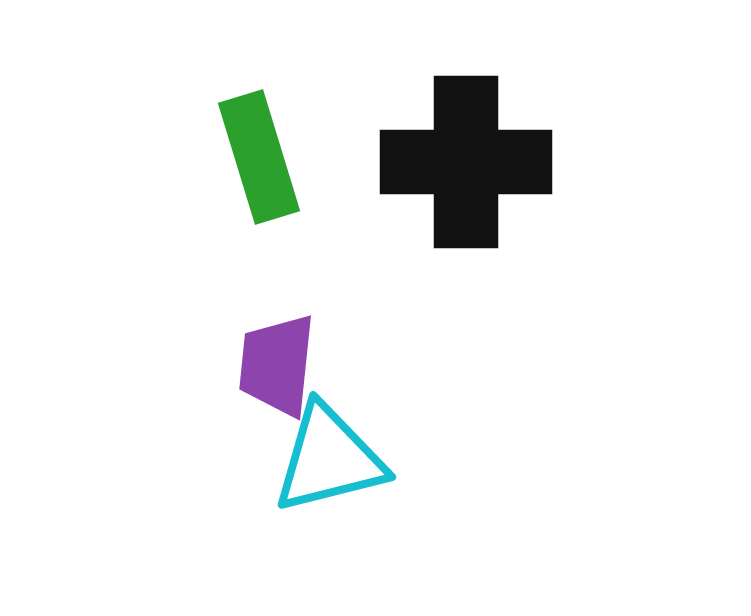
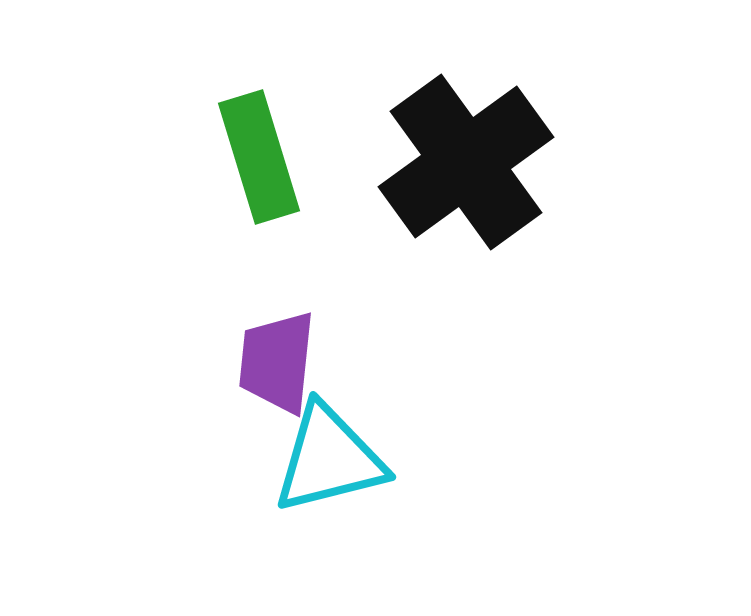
black cross: rotated 36 degrees counterclockwise
purple trapezoid: moved 3 px up
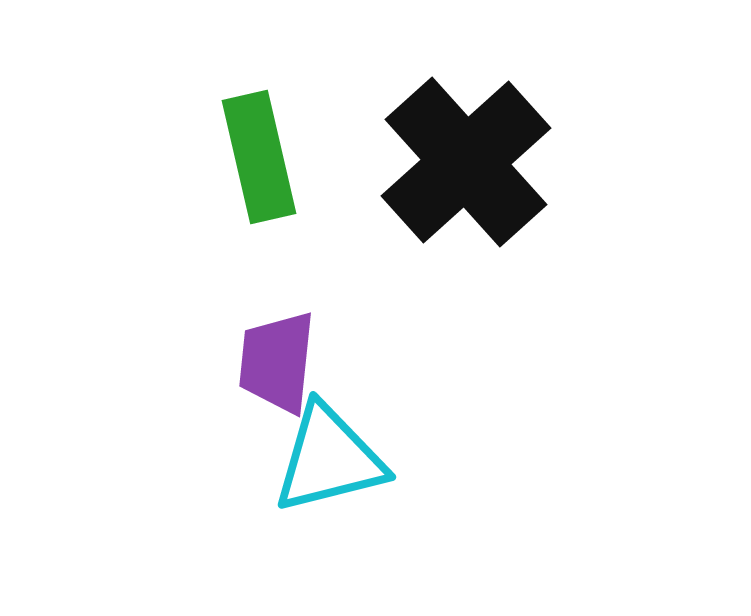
green rectangle: rotated 4 degrees clockwise
black cross: rotated 6 degrees counterclockwise
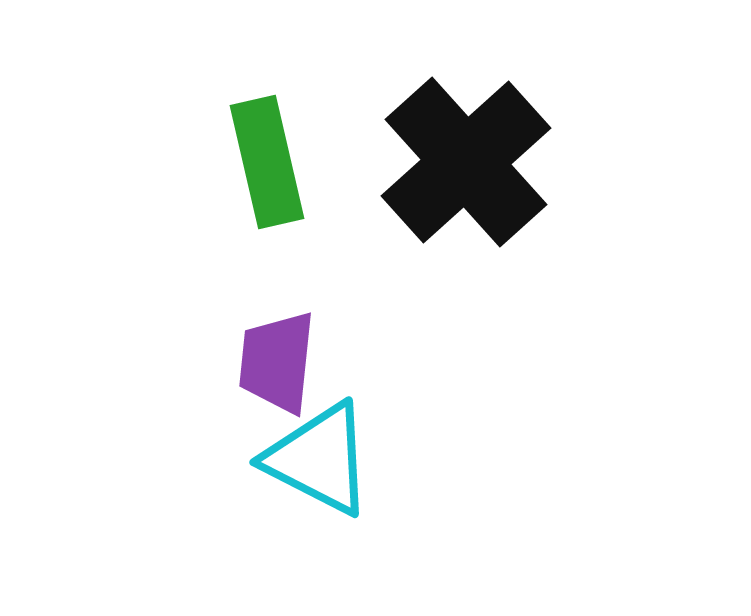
green rectangle: moved 8 px right, 5 px down
cyan triangle: moved 10 px left; rotated 41 degrees clockwise
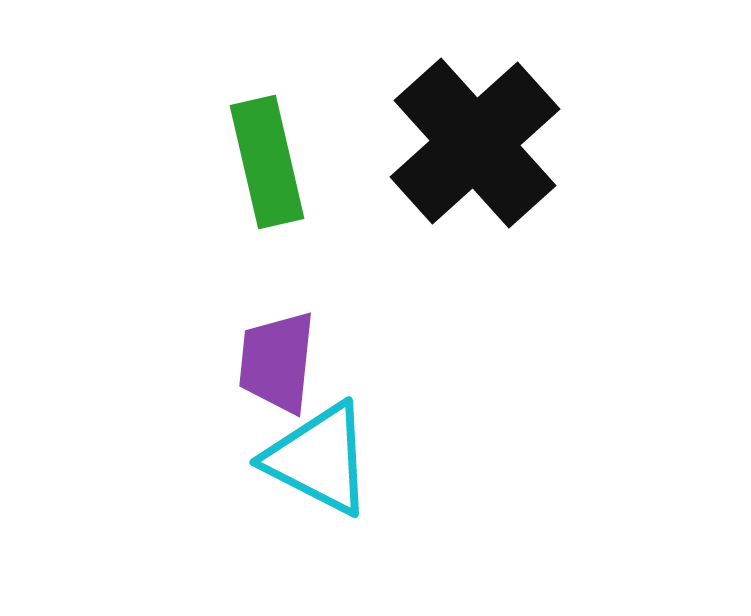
black cross: moved 9 px right, 19 px up
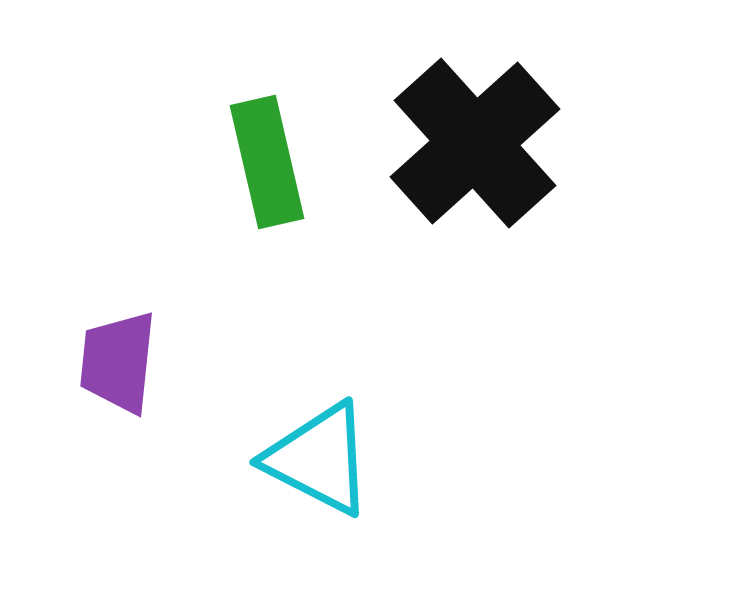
purple trapezoid: moved 159 px left
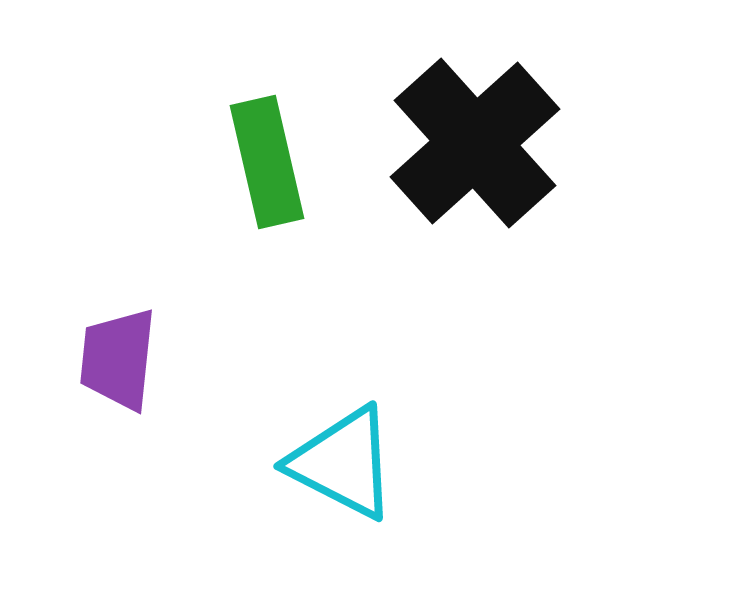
purple trapezoid: moved 3 px up
cyan triangle: moved 24 px right, 4 px down
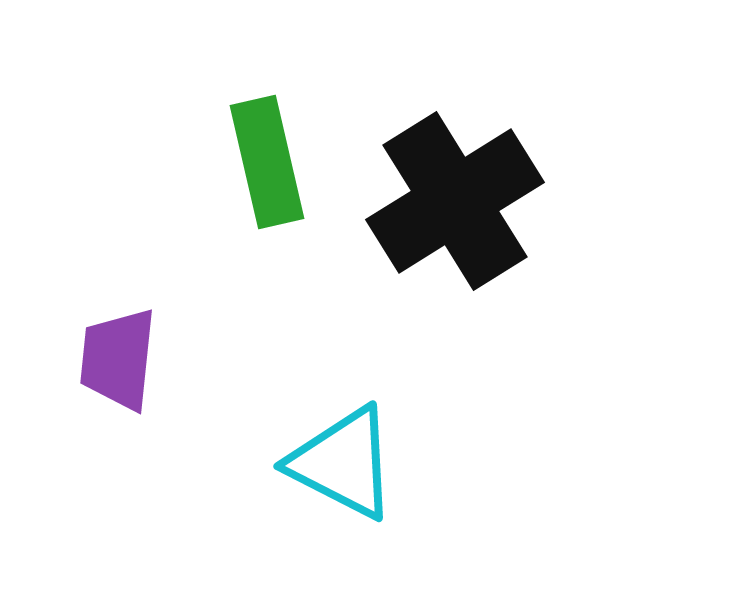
black cross: moved 20 px left, 58 px down; rotated 10 degrees clockwise
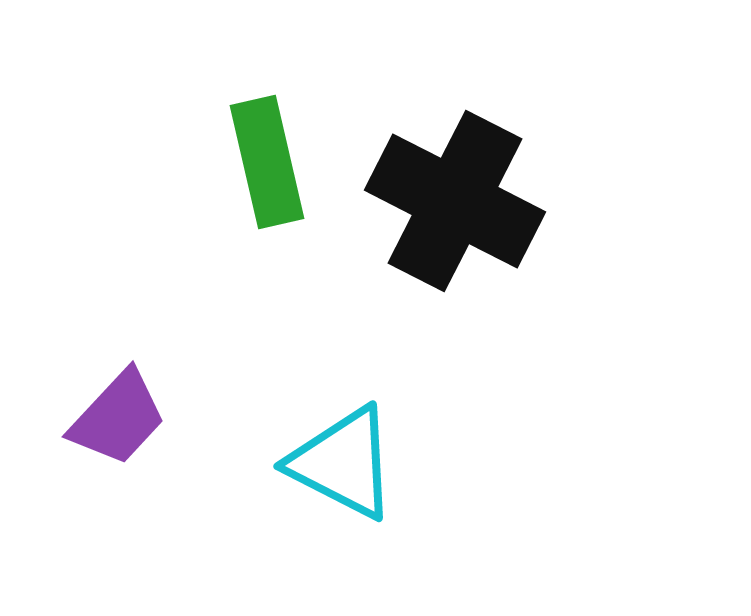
black cross: rotated 31 degrees counterclockwise
purple trapezoid: moved 59 px down; rotated 143 degrees counterclockwise
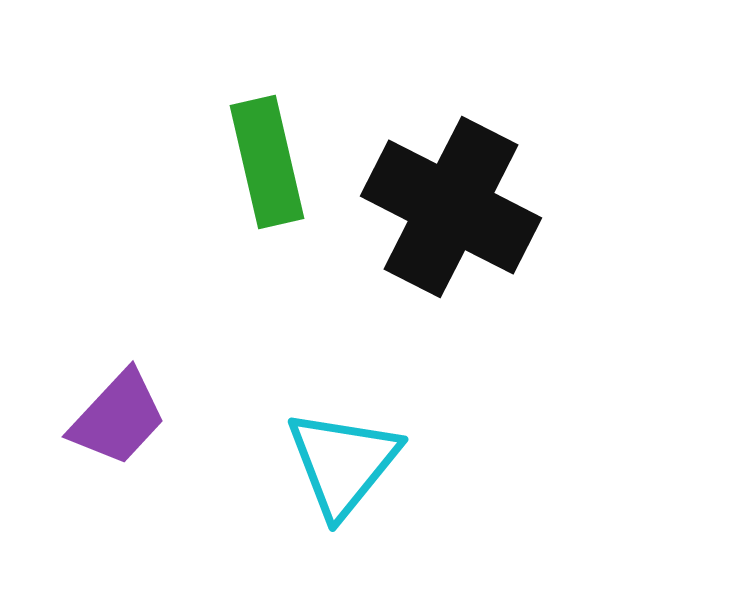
black cross: moved 4 px left, 6 px down
cyan triangle: rotated 42 degrees clockwise
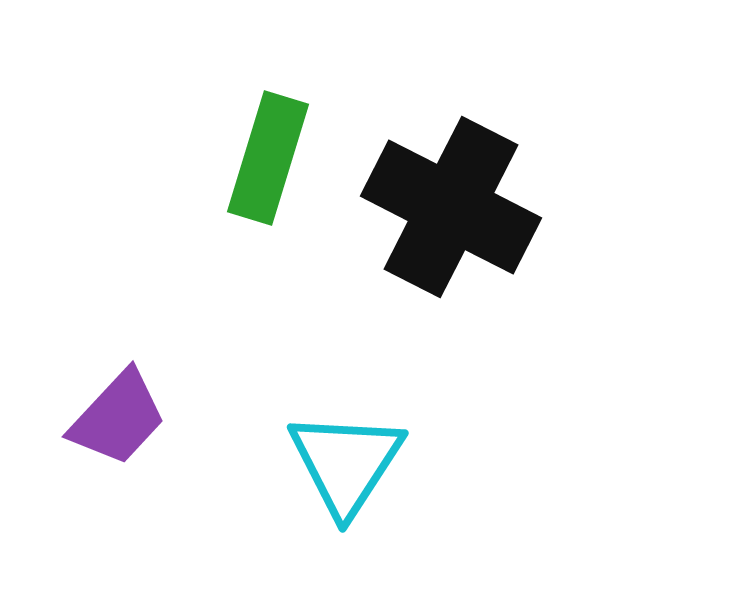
green rectangle: moved 1 px right, 4 px up; rotated 30 degrees clockwise
cyan triangle: moved 3 px right; rotated 6 degrees counterclockwise
